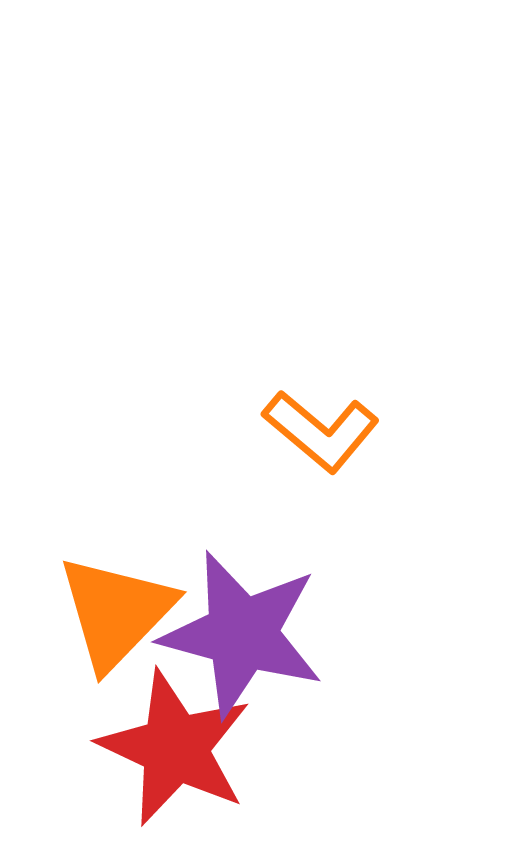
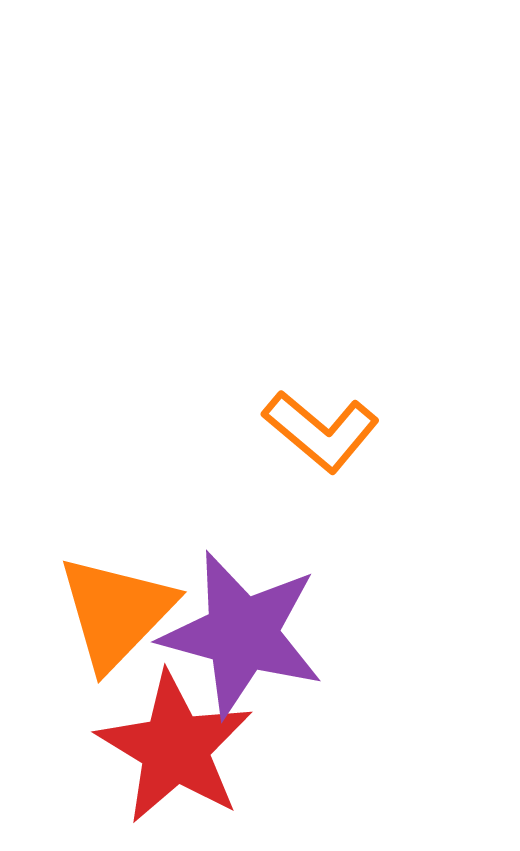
red star: rotated 6 degrees clockwise
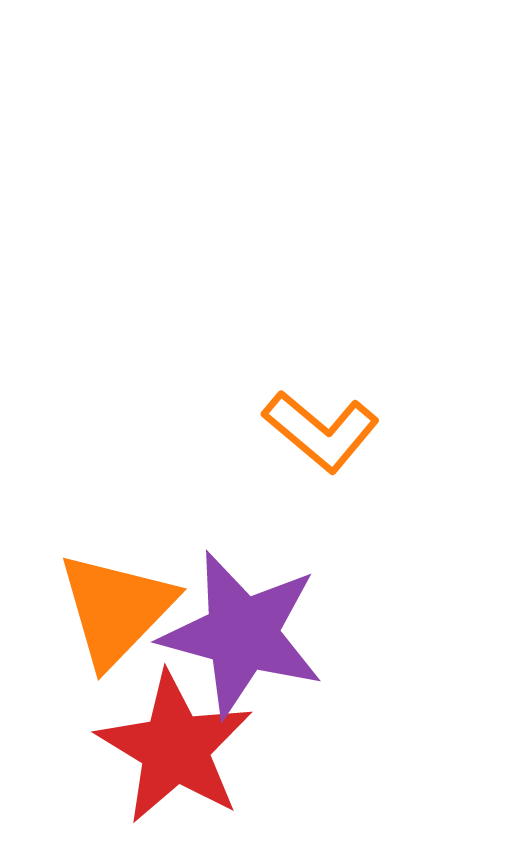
orange triangle: moved 3 px up
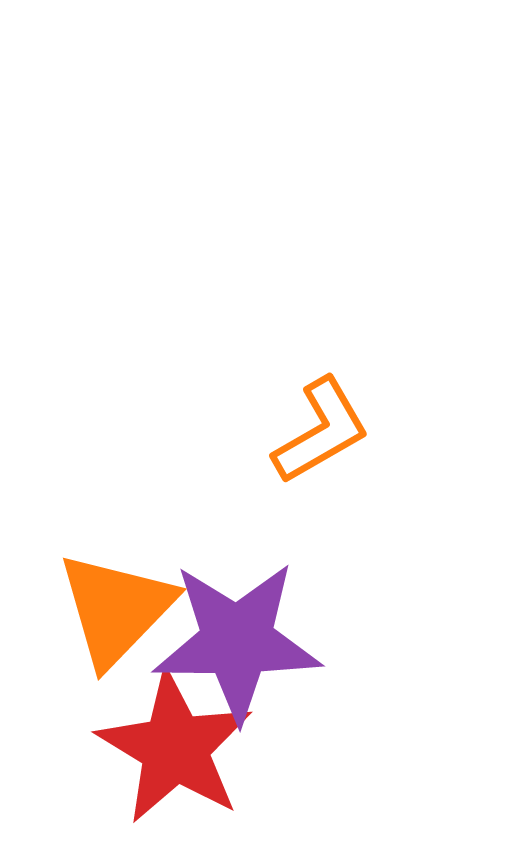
orange L-shape: rotated 70 degrees counterclockwise
purple star: moved 5 px left, 7 px down; rotated 15 degrees counterclockwise
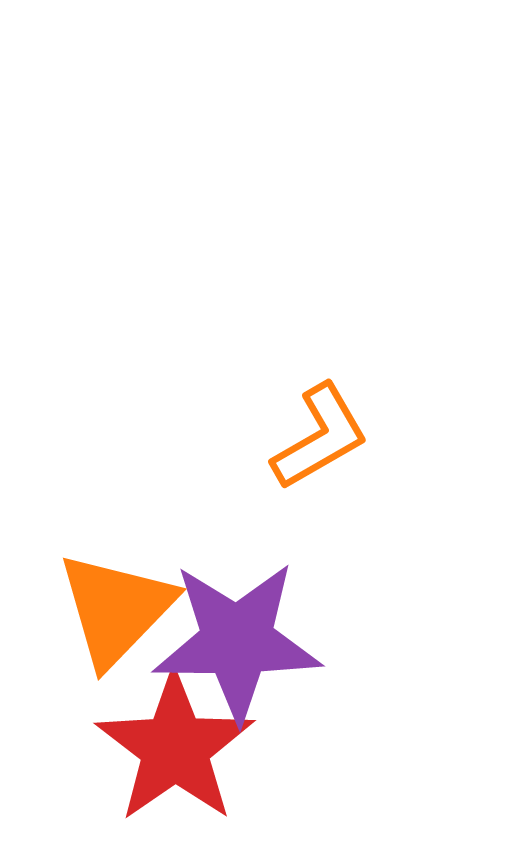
orange L-shape: moved 1 px left, 6 px down
red star: rotated 6 degrees clockwise
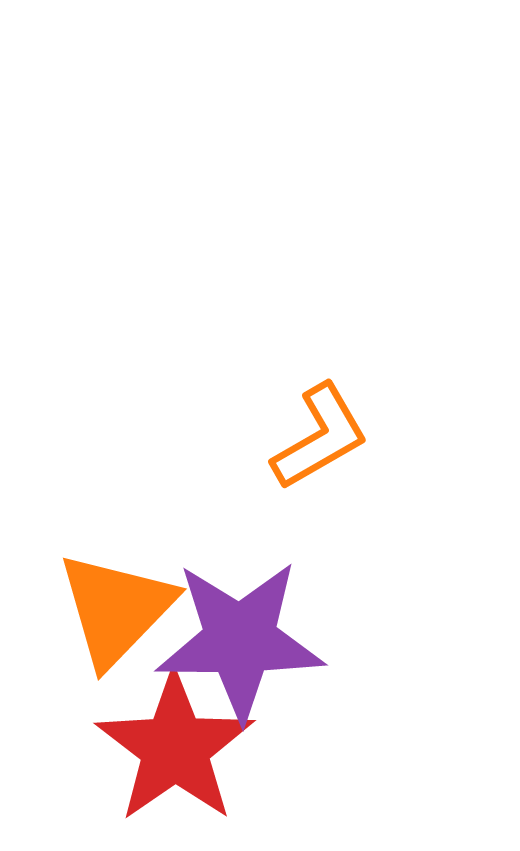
purple star: moved 3 px right, 1 px up
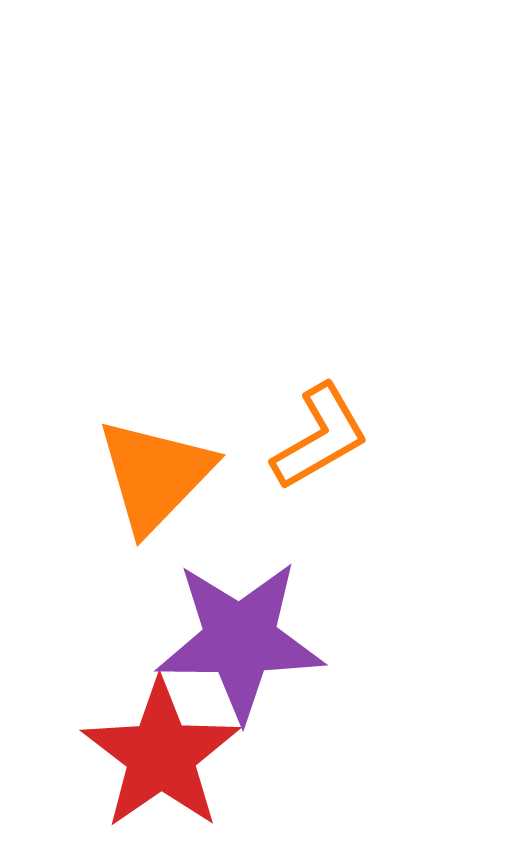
orange triangle: moved 39 px right, 134 px up
red star: moved 14 px left, 7 px down
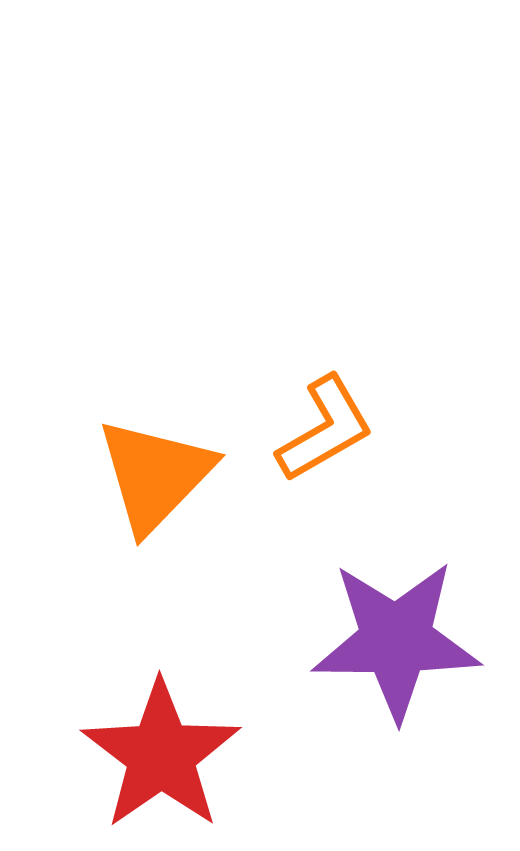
orange L-shape: moved 5 px right, 8 px up
purple star: moved 156 px right
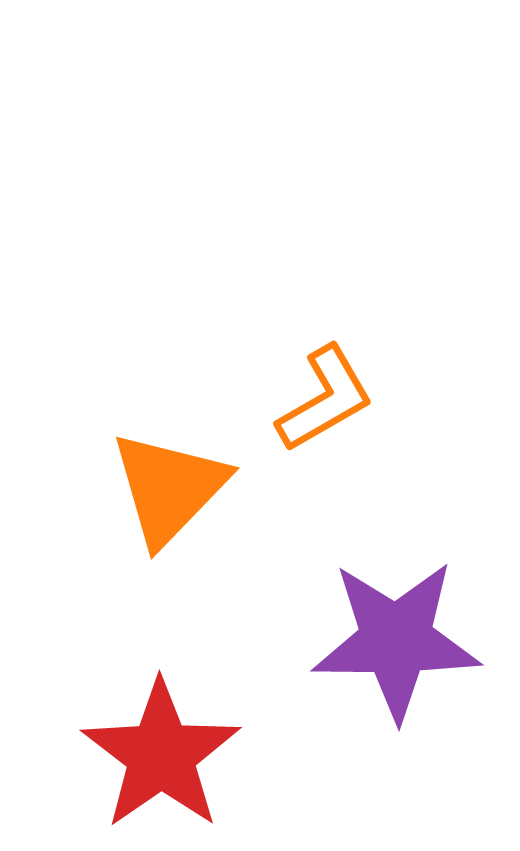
orange L-shape: moved 30 px up
orange triangle: moved 14 px right, 13 px down
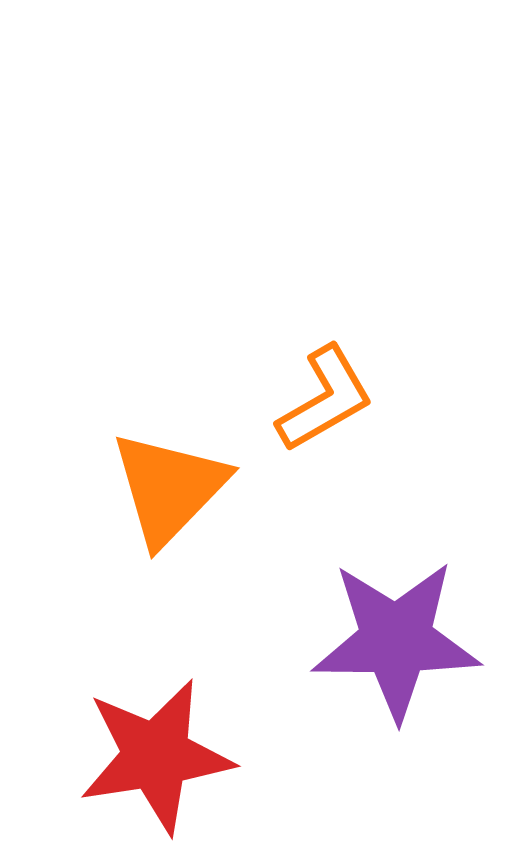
red star: moved 5 px left, 1 px down; rotated 26 degrees clockwise
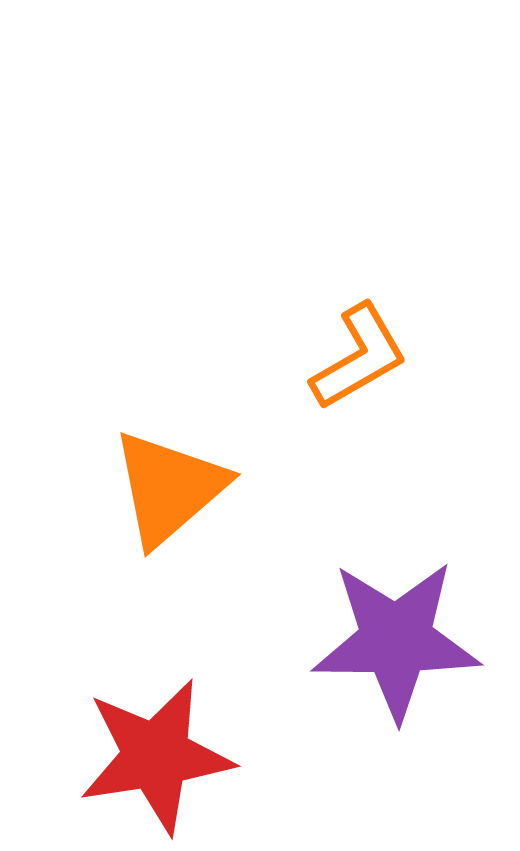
orange L-shape: moved 34 px right, 42 px up
orange triangle: rotated 5 degrees clockwise
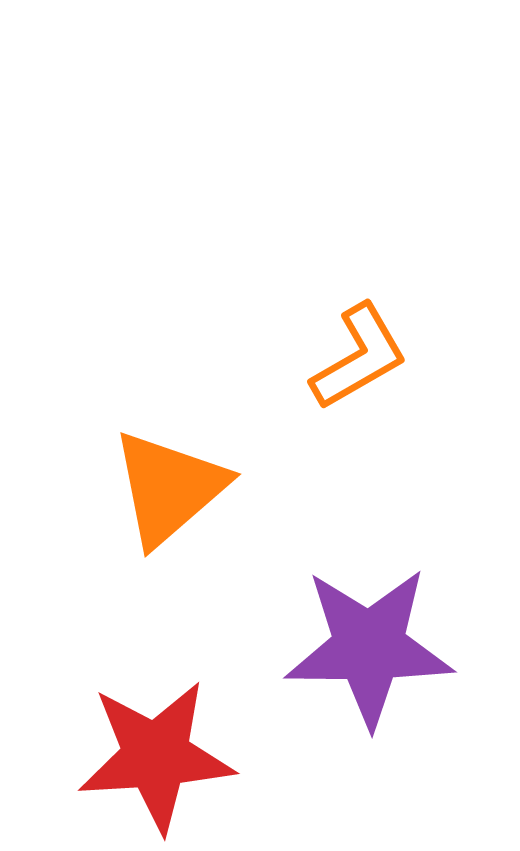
purple star: moved 27 px left, 7 px down
red star: rotated 5 degrees clockwise
